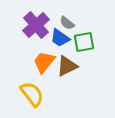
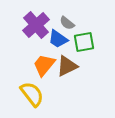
blue trapezoid: moved 2 px left, 1 px down
orange trapezoid: moved 3 px down
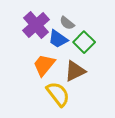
green square: rotated 35 degrees counterclockwise
brown triangle: moved 8 px right, 5 px down
yellow semicircle: moved 26 px right
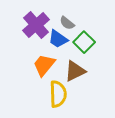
yellow semicircle: rotated 36 degrees clockwise
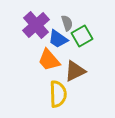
gray semicircle: rotated 147 degrees counterclockwise
green square: moved 2 px left, 6 px up; rotated 15 degrees clockwise
orange trapezoid: moved 5 px right, 5 px up; rotated 80 degrees counterclockwise
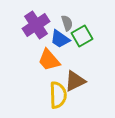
purple cross: rotated 8 degrees clockwise
blue trapezoid: moved 2 px right
brown triangle: moved 10 px down
yellow semicircle: moved 1 px down
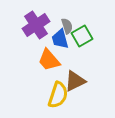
gray semicircle: moved 3 px down
blue trapezoid: rotated 40 degrees clockwise
yellow semicircle: rotated 20 degrees clockwise
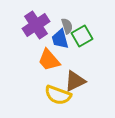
yellow semicircle: rotated 92 degrees clockwise
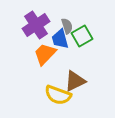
orange trapezoid: moved 4 px left, 6 px up; rotated 85 degrees clockwise
